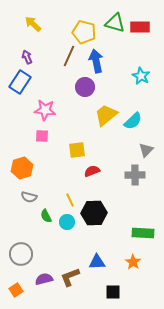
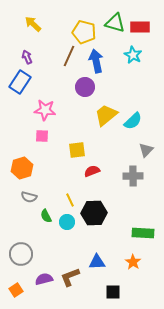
cyan star: moved 8 px left, 21 px up
gray cross: moved 2 px left, 1 px down
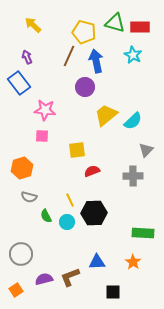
yellow arrow: moved 1 px down
blue rectangle: moved 1 px left, 1 px down; rotated 70 degrees counterclockwise
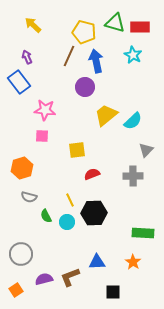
blue rectangle: moved 1 px up
red semicircle: moved 3 px down
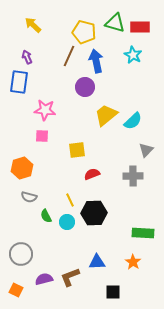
blue rectangle: rotated 45 degrees clockwise
orange square: rotated 32 degrees counterclockwise
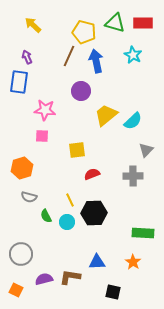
red rectangle: moved 3 px right, 4 px up
purple circle: moved 4 px left, 4 px down
brown L-shape: rotated 30 degrees clockwise
black square: rotated 14 degrees clockwise
